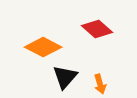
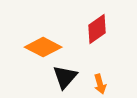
red diamond: rotated 76 degrees counterclockwise
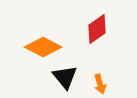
black triangle: rotated 20 degrees counterclockwise
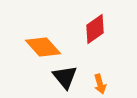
red diamond: moved 2 px left
orange diamond: rotated 21 degrees clockwise
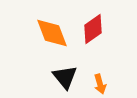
red diamond: moved 2 px left
orange diamond: moved 9 px right, 14 px up; rotated 21 degrees clockwise
